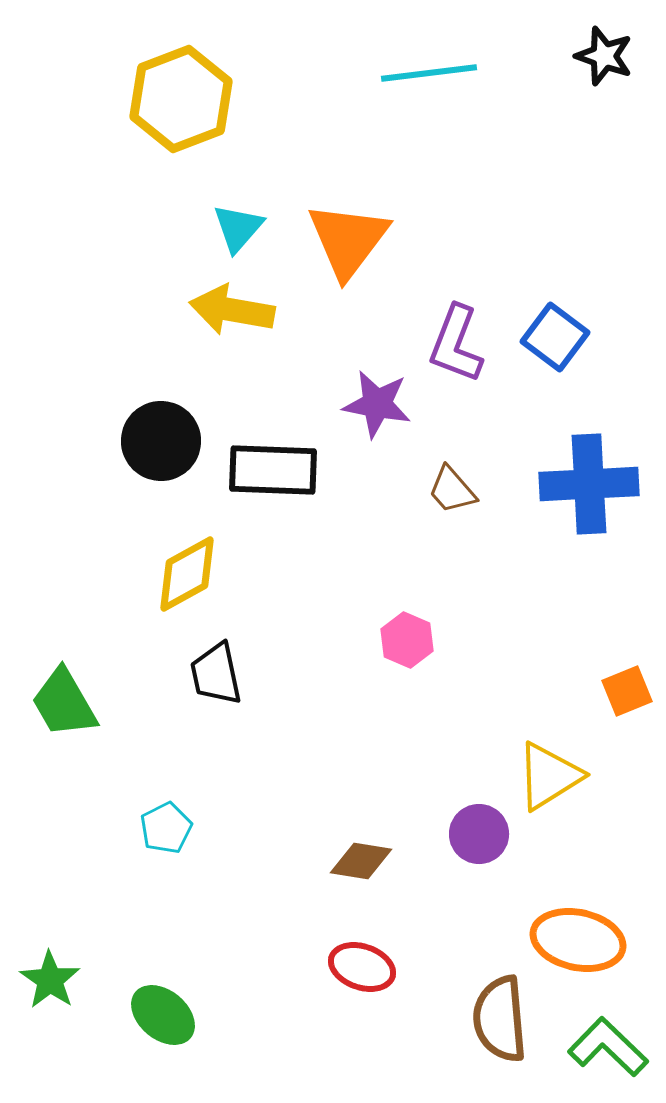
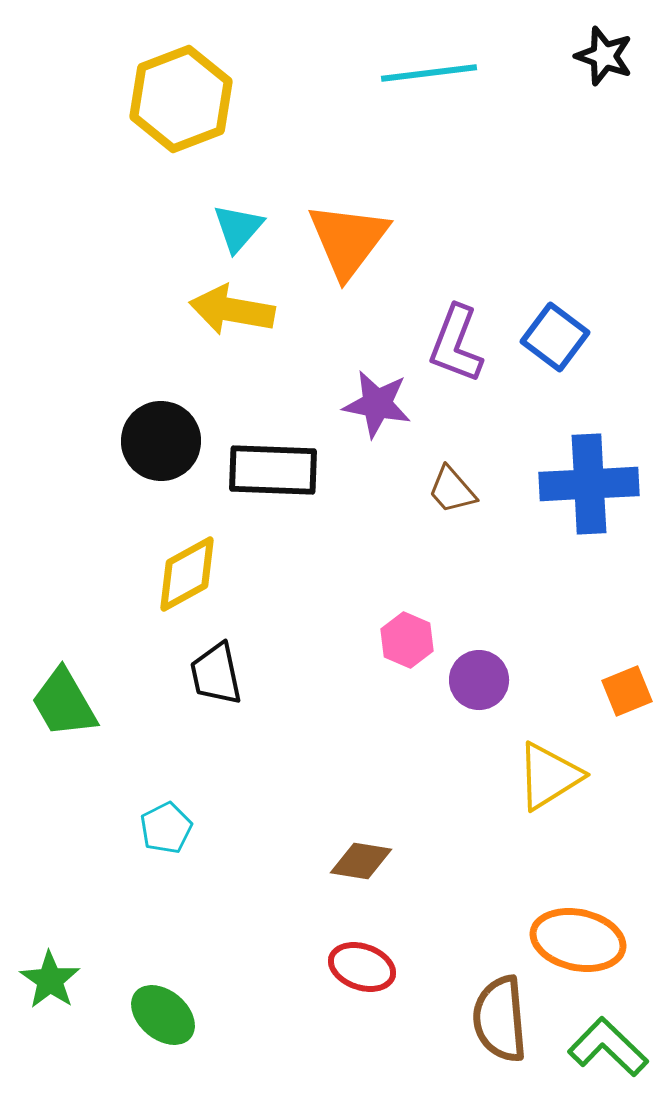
purple circle: moved 154 px up
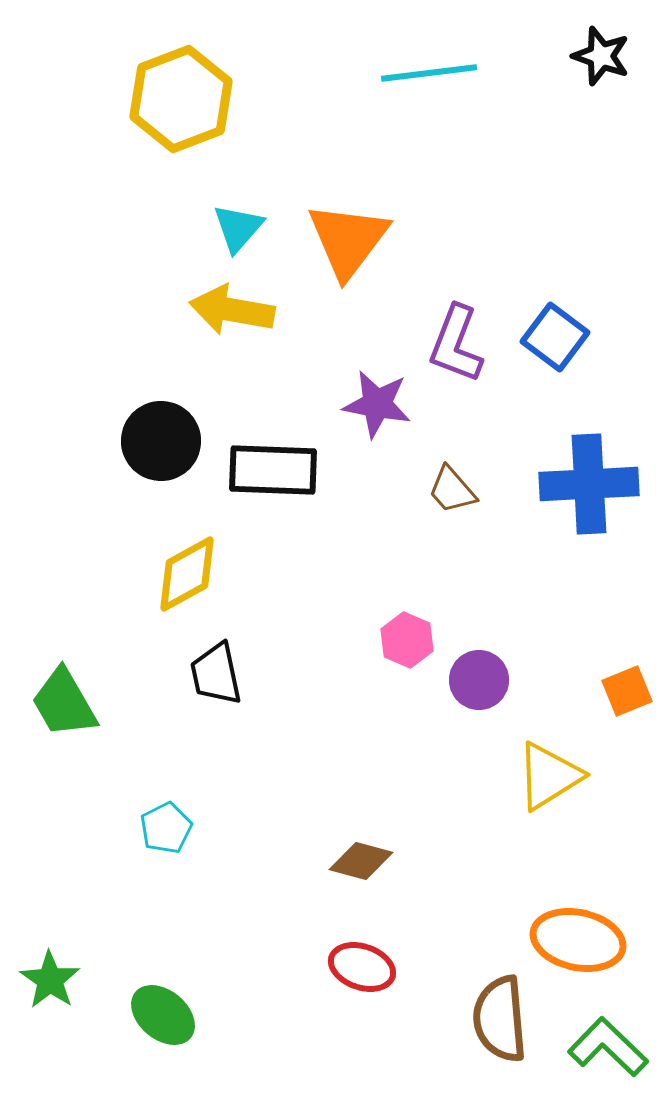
black star: moved 3 px left
brown diamond: rotated 6 degrees clockwise
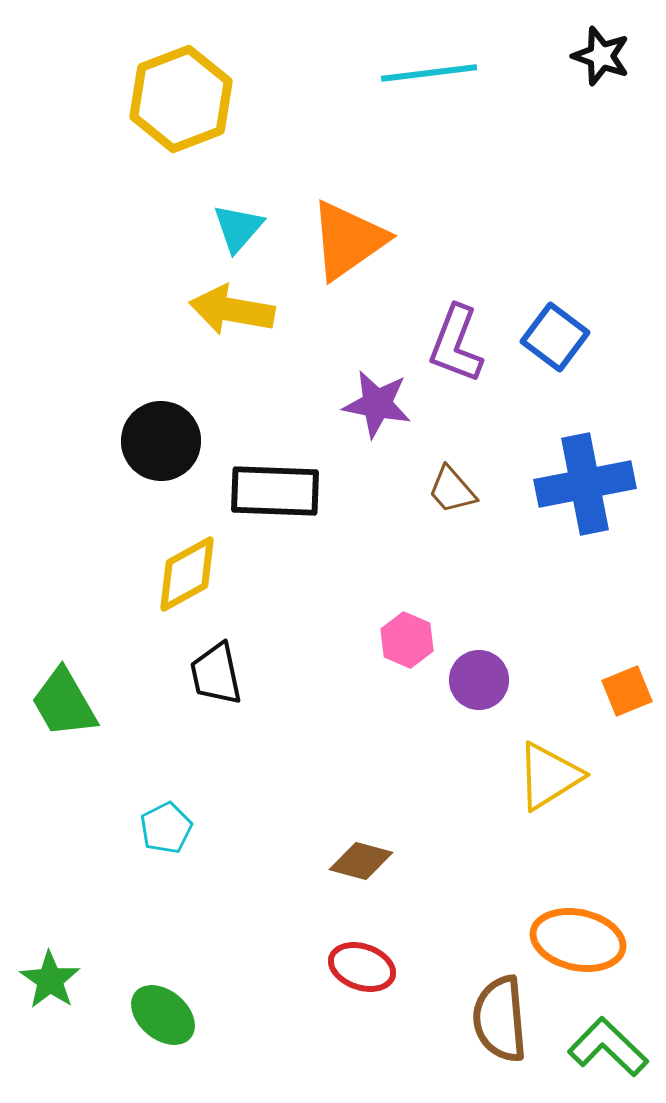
orange triangle: rotated 18 degrees clockwise
black rectangle: moved 2 px right, 21 px down
blue cross: moved 4 px left; rotated 8 degrees counterclockwise
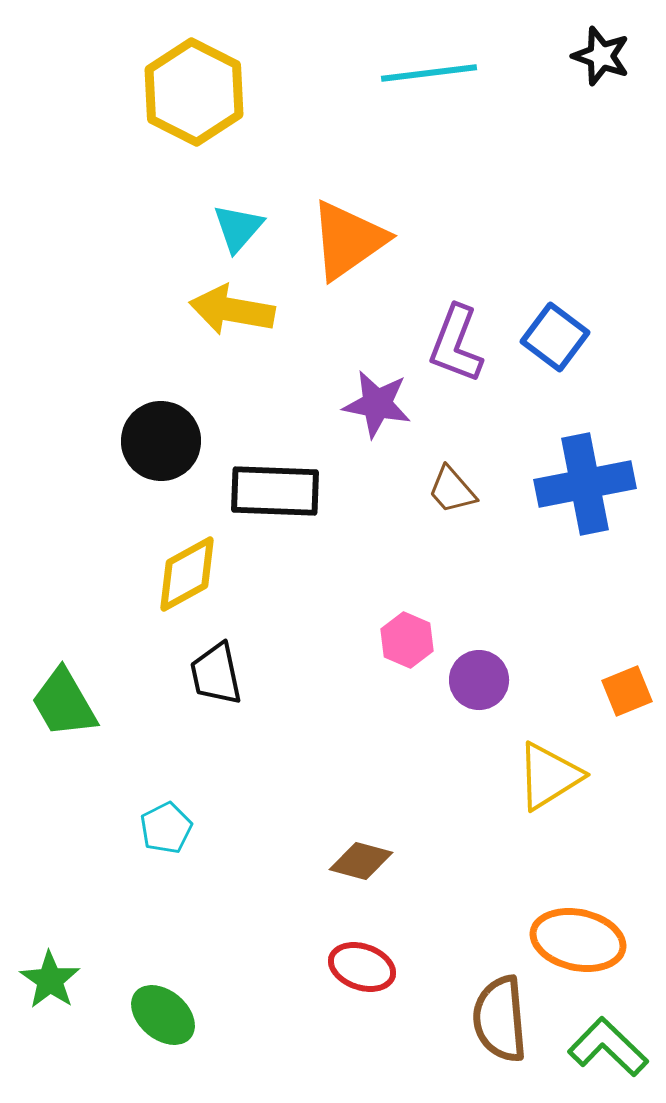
yellow hexagon: moved 13 px right, 7 px up; rotated 12 degrees counterclockwise
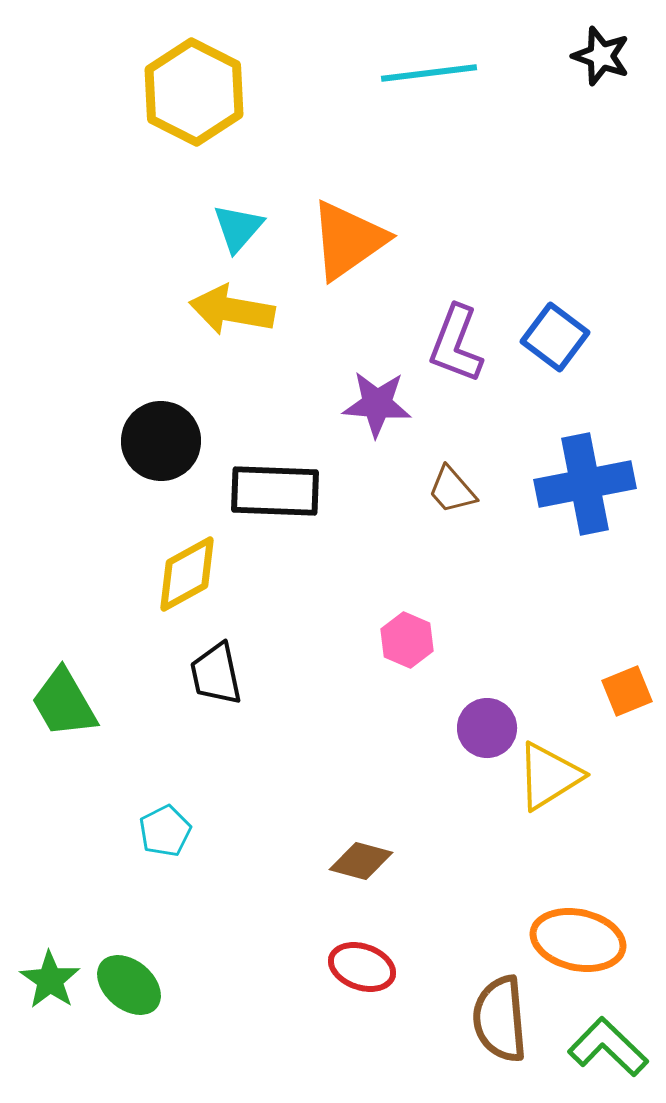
purple star: rotated 6 degrees counterclockwise
purple circle: moved 8 px right, 48 px down
cyan pentagon: moved 1 px left, 3 px down
green ellipse: moved 34 px left, 30 px up
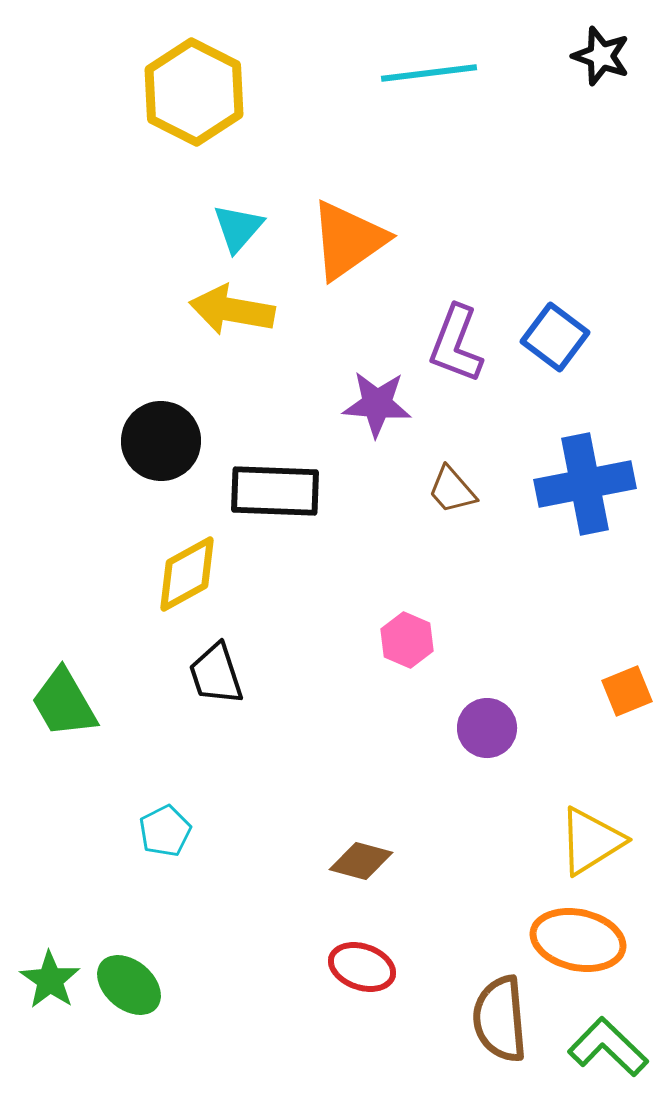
black trapezoid: rotated 6 degrees counterclockwise
yellow triangle: moved 42 px right, 65 px down
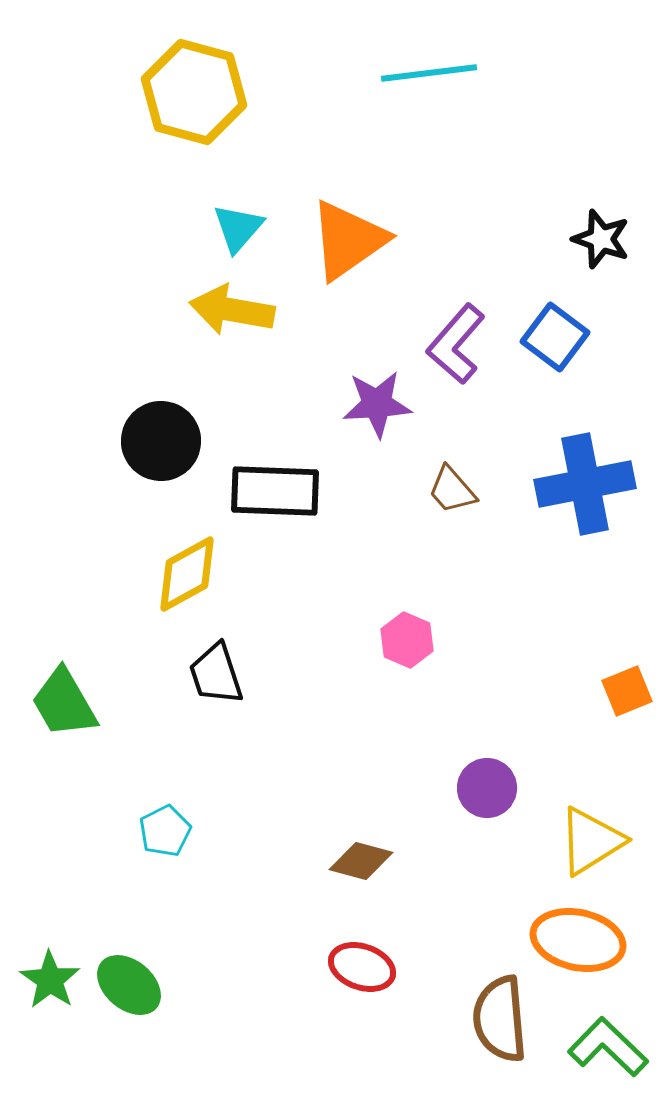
black star: moved 183 px down
yellow hexagon: rotated 12 degrees counterclockwise
purple L-shape: rotated 20 degrees clockwise
purple star: rotated 8 degrees counterclockwise
purple circle: moved 60 px down
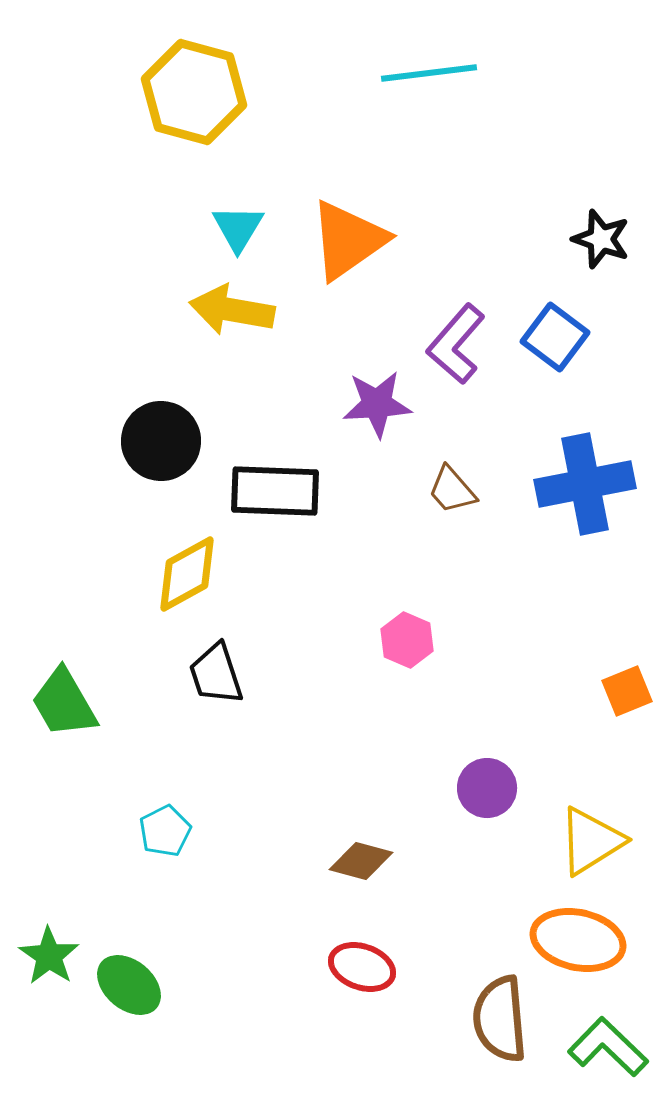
cyan triangle: rotated 10 degrees counterclockwise
green star: moved 1 px left, 24 px up
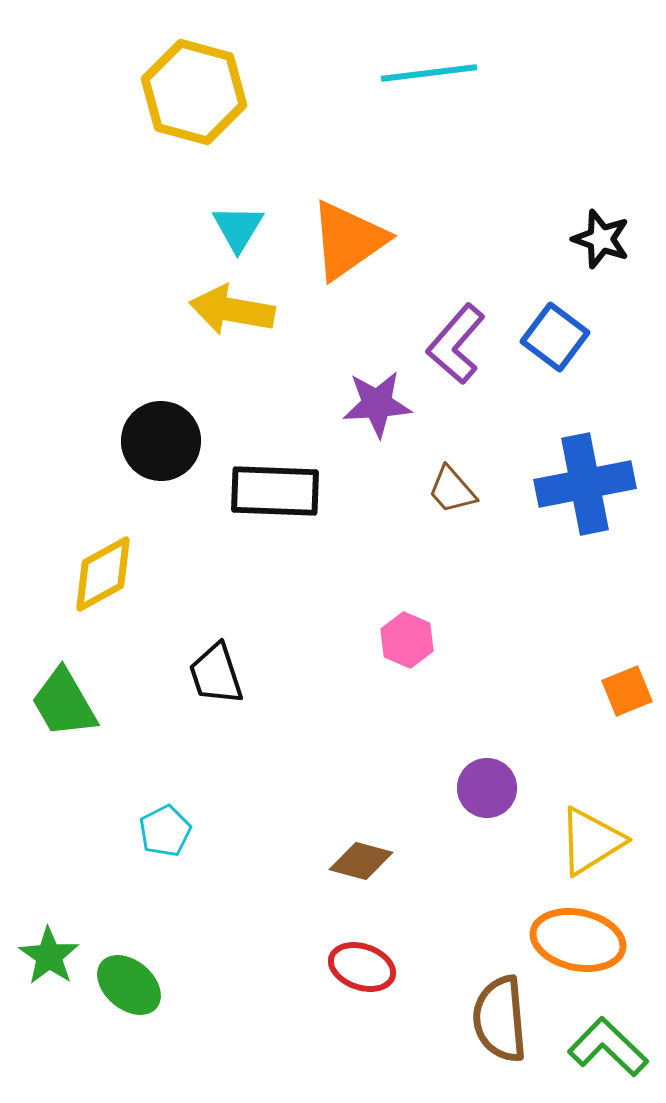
yellow diamond: moved 84 px left
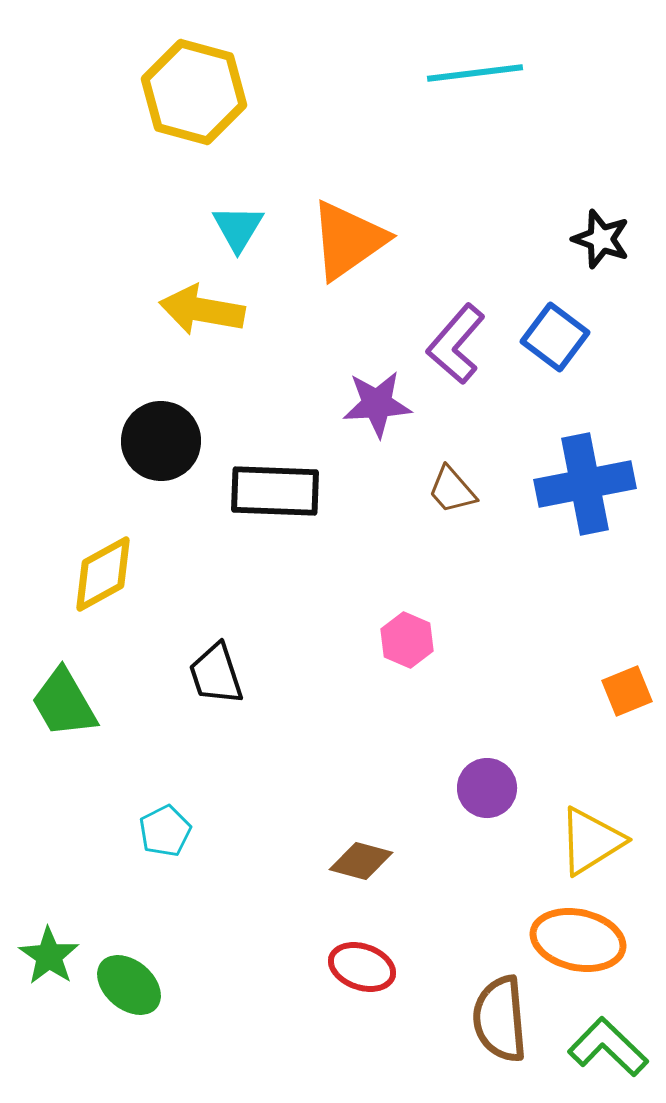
cyan line: moved 46 px right
yellow arrow: moved 30 px left
